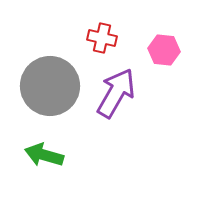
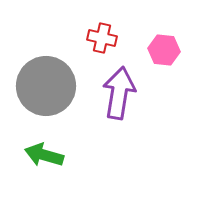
gray circle: moved 4 px left
purple arrow: moved 3 px right; rotated 21 degrees counterclockwise
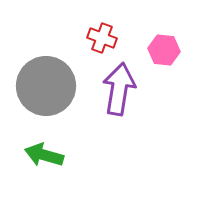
red cross: rotated 8 degrees clockwise
purple arrow: moved 4 px up
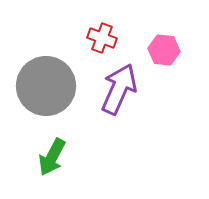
purple arrow: rotated 15 degrees clockwise
green arrow: moved 8 px right, 2 px down; rotated 78 degrees counterclockwise
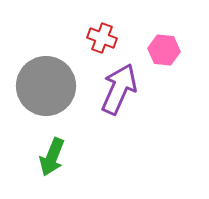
green arrow: rotated 6 degrees counterclockwise
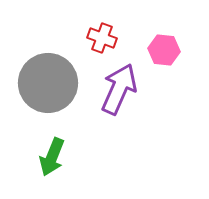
gray circle: moved 2 px right, 3 px up
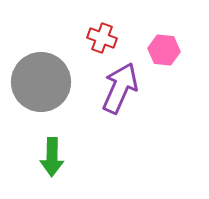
gray circle: moved 7 px left, 1 px up
purple arrow: moved 1 px right, 1 px up
green arrow: rotated 21 degrees counterclockwise
